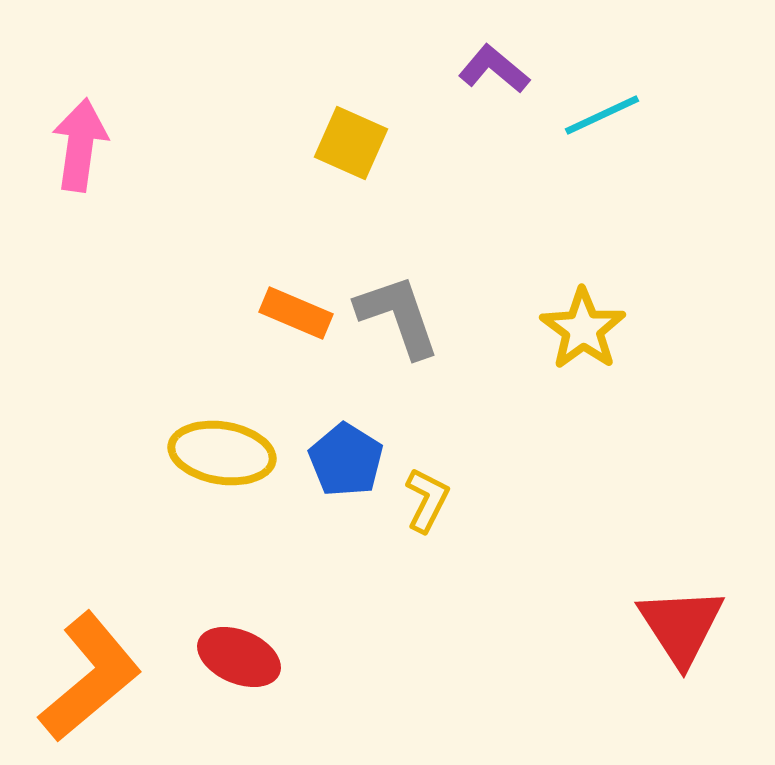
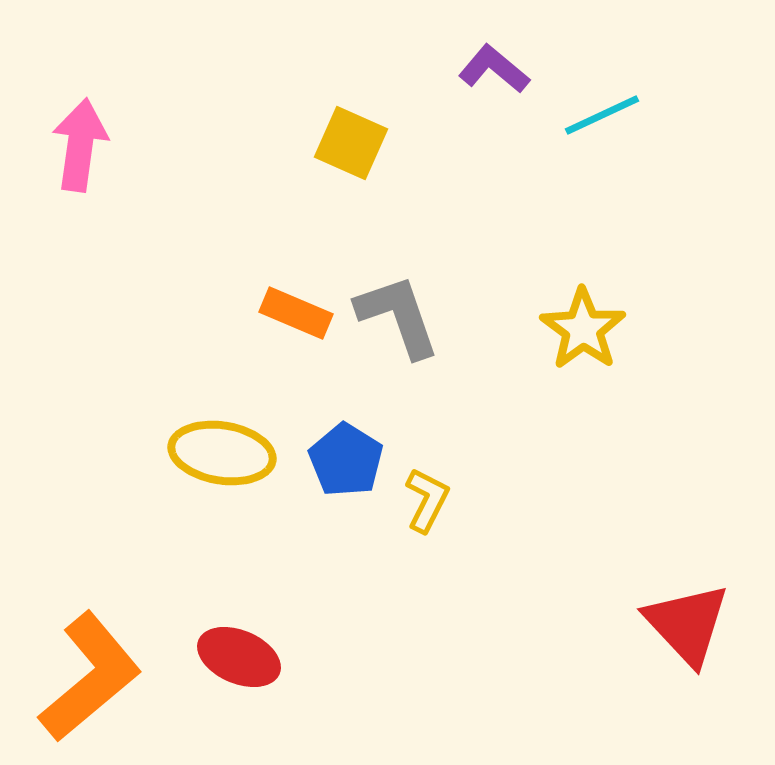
red triangle: moved 6 px right, 2 px up; rotated 10 degrees counterclockwise
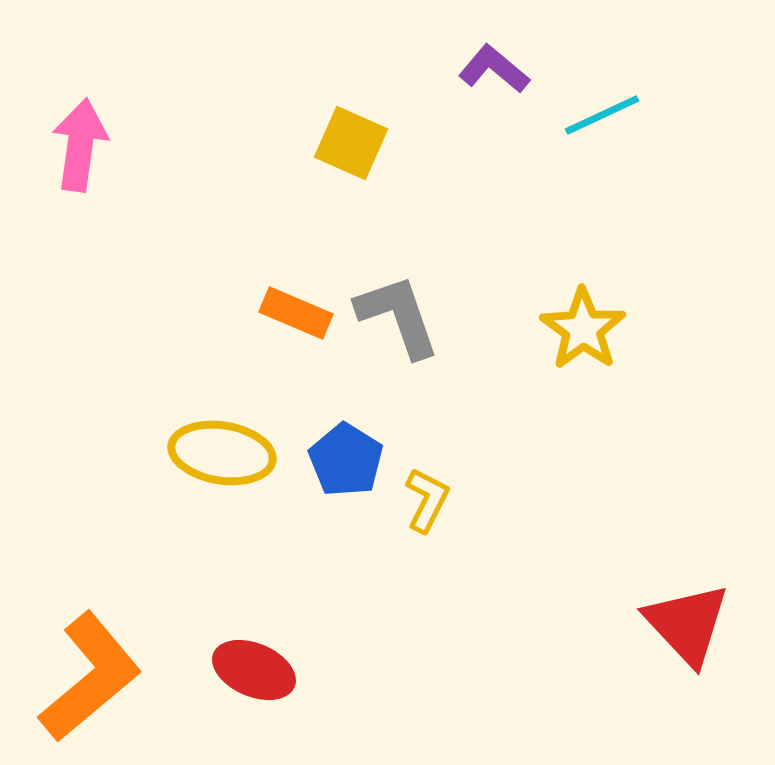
red ellipse: moved 15 px right, 13 px down
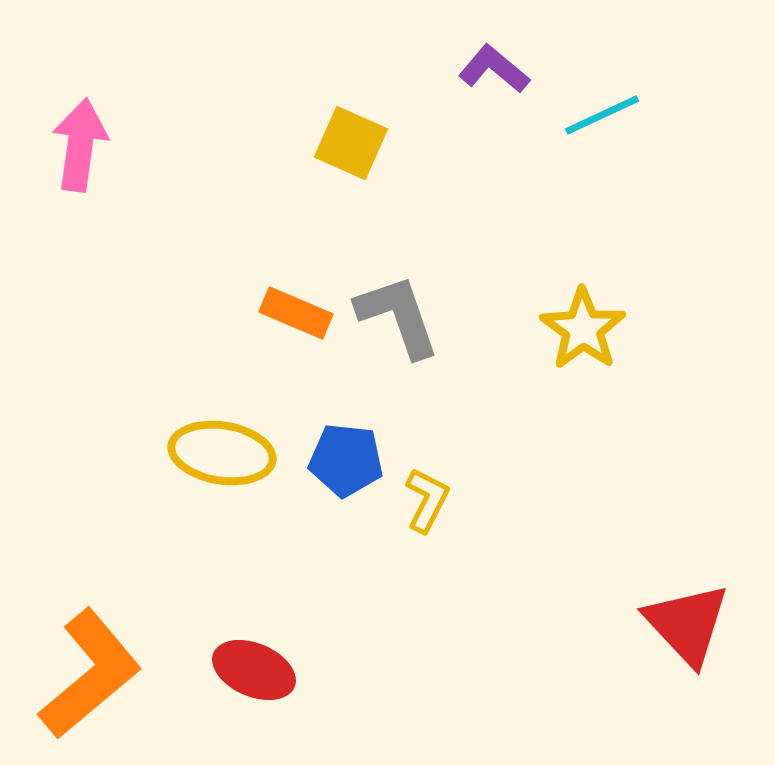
blue pentagon: rotated 26 degrees counterclockwise
orange L-shape: moved 3 px up
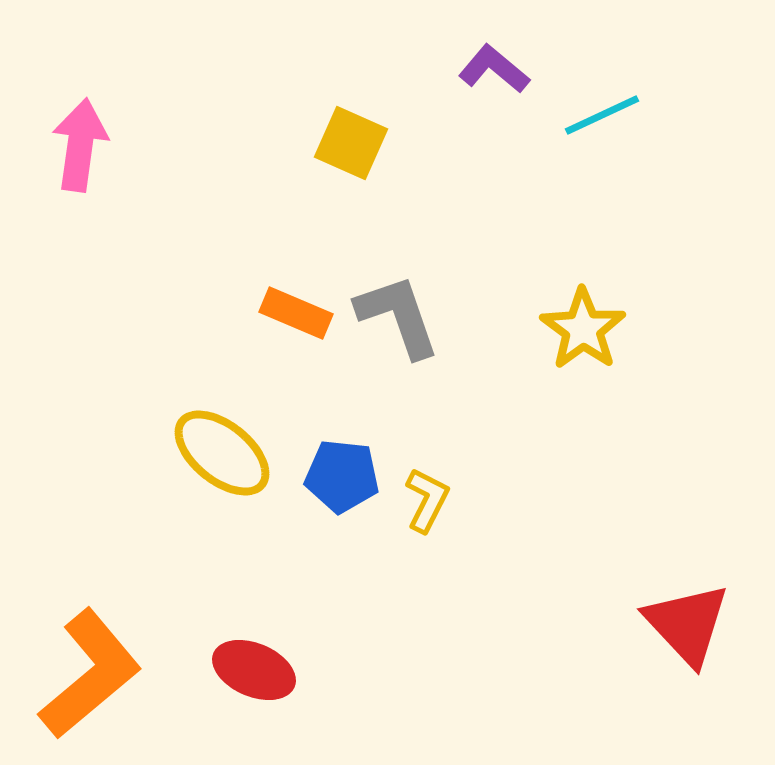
yellow ellipse: rotated 30 degrees clockwise
blue pentagon: moved 4 px left, 16 px down
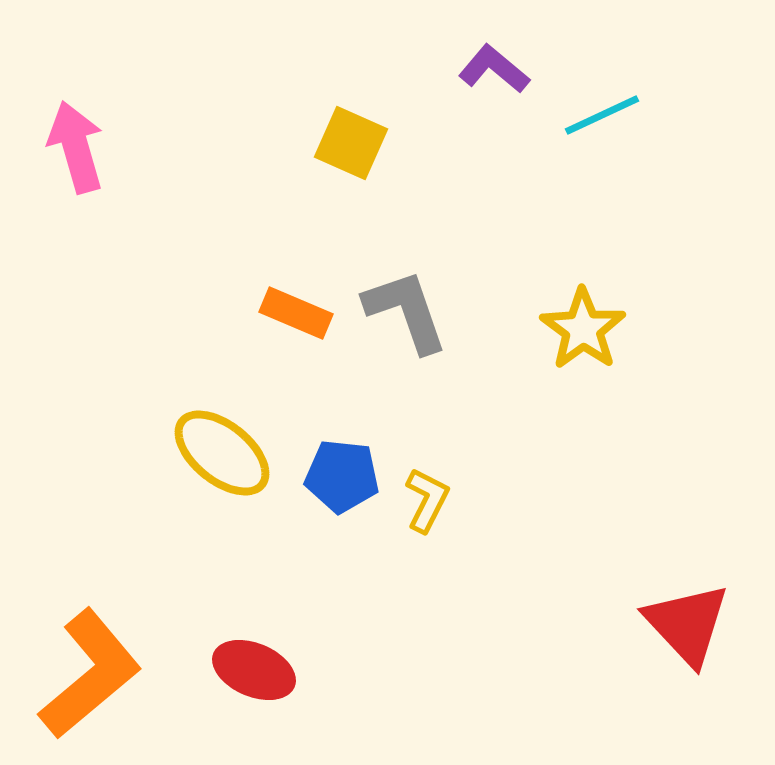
pink arrow: moved 4 px left, 2 px down; rotated 24 degrees counterclockwise
gray L-shape: moved 8 px right, 5 px up
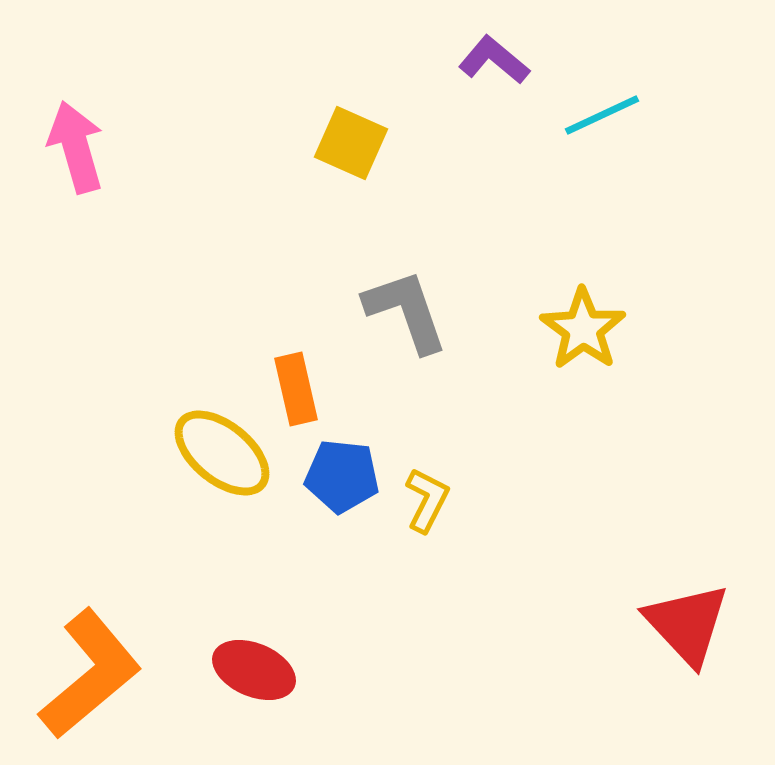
purple L-shape: moved 9 px up
orange rectangle: moved 76 px down; rotated 54 degrees clockwise
